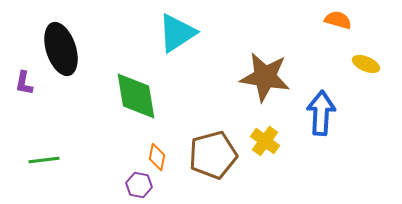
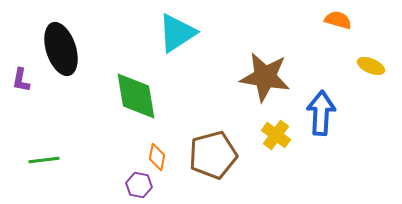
yellow ellipse: moved 5 px right, 2 px down
purple L-shape: moved 3 px left, 3 px up
yellow cross: moved 11 px right, 6 px up
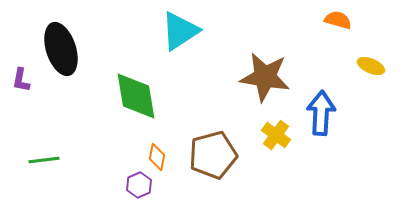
cyan triangle: moved 3 px right, 2 px up
purple hexagon: rotated 25 degrees clockwise
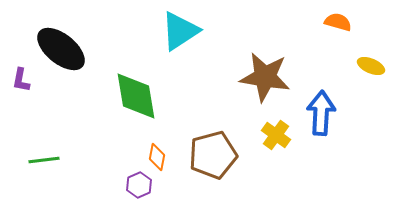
orange semicircle: moved 2 px down
black ellipse: rotated 33 degrees counterclockwise
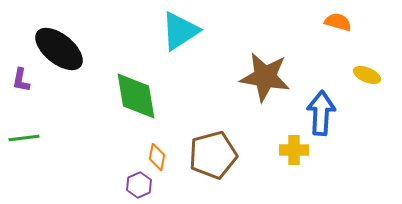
black ellipse: moved 2 px left
yellow ellipse: moved 4 px left, 9 px down
yellow cross: moved 18 px right, 15 px down; rotated 36 degrees counterclockwise
green line: moved 20 px left, 22 px up
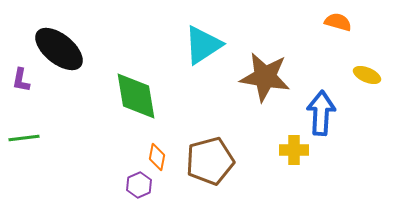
cyan triangle: moved 23 px right, 14 px down
brown pentagon: moved 3 px left, 6 px down
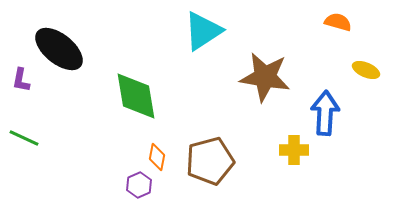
cyan triangle: moved 14 px up
yellow ellipse: moved 1 px left, 5 px up
blue arrow: moved 4 px right
green line: rotated 32 degrees clockwise
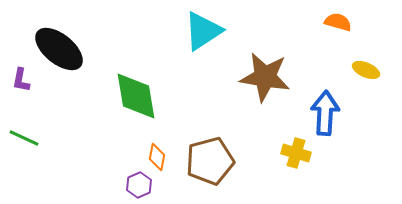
yellow cross: moved 2 px right, 3 px down; rotated 16 degrees clockwise
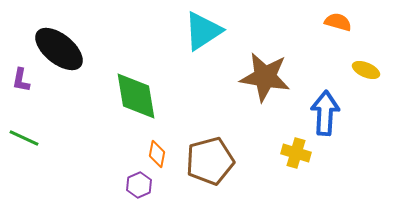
orange diamond: moved 3 px up
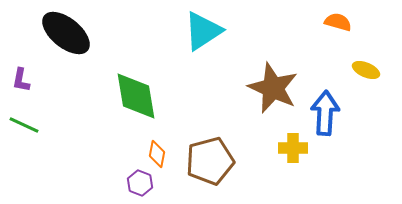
black ellipse: moved 7 px right, 16 px up
brown star: moved 8 px right, 11 px down; rotated 15 degrees clockwise
green line: moved 13 px up
yellow cross: moved 3 px left, 5 px up; rotated 16 degrees counterclockwise
purple hexagon: moved 1 px right, 2 px up; rotated 15 degrees counterclockwise
